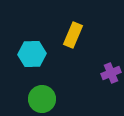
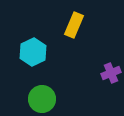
yellow rectangle: moved 1 px right, 10 px up
cyan hexagon: moved 1 px right, 2 px up; rotated 24 degrees counterclockwise
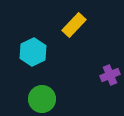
yellow rectangle: rotated 20 degrees clockwise
purple cross: moved 1 px left, 2 px down
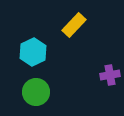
purple cross: rotated 12 degrees clockwise
green circle: moved 6 px left, 7 px up
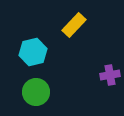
cyan hexagon: rotated 12 degrees clockwise
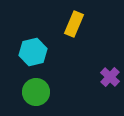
yellow rectangle: moved 1 px up; rotated 20 degrees counterclockwise
purple cross: moved 2 px down; rotated 36 degrees counterclockwise
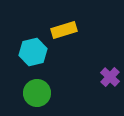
yellow rectangle: moved 10 px left, 6 px down; rotated 50 degrees clockwise
green circle: moved 1 px right, 1 px down
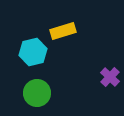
yellow rectangle: moved 1 px left, 1 px down
